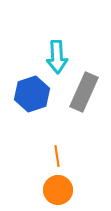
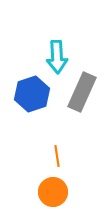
gray rectangle: moved 2 px left
orange circle: moved 5 px left, 2 px down
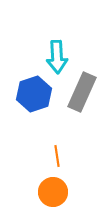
blue hexagon: moved 2 px right
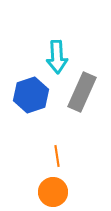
blue hexagon: moved 3 px left, 1 px down
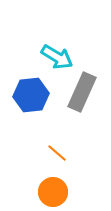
cyan arrow: rotated 56 degrees counterclockwise
blue hexagon: rotated 12 degrees clockwise
orange line: moved 3 px up; rotated 40 degrees counterclockwise
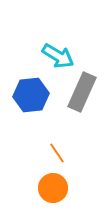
cyan arrow: moved 1 px right, 1 px up
orange line: rotated 15 degrees clockwise
orange circle: moved 4 px up
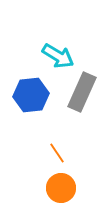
orange circle: moved 8 px right
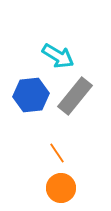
gray rectangle: moved 7 px left, 4 px down; rotated 15 degrees clockwise
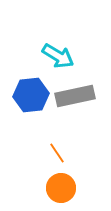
gray rectangle: rotated 39 degrees clockwise
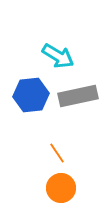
gray rectangle: moved 3 px right
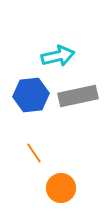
cyan arrow: rotated 44 degrees counterclockwise
orange line: moved 23 px left
